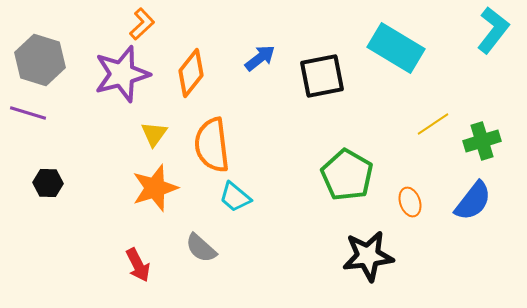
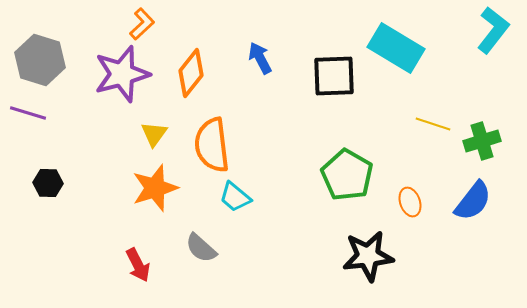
blue arrow: rotated 80 degrees counterclockwise
black square: moved 12 px right; rotated 9 degrees clockwise
yellow line: rotated 52 degrees clockwise
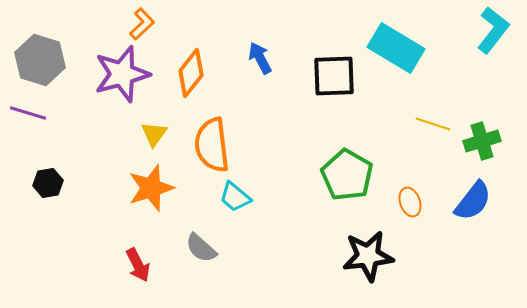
black hexagon: rotated 12 degrees counterclockwise
orange star: moved 4 px left
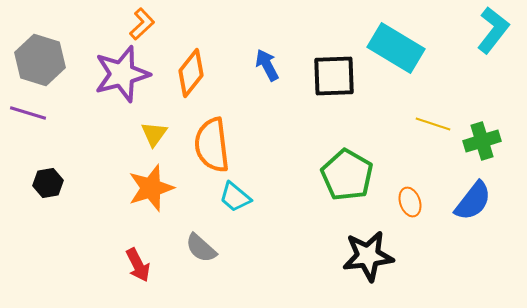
blue arrow: moved 7 px right, 7 px down
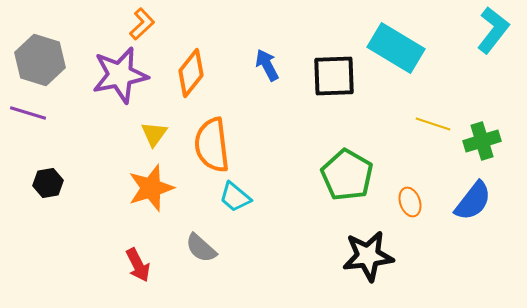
purple star: moved 2 px left, 1 px down; rotated 4 degrees clockwise
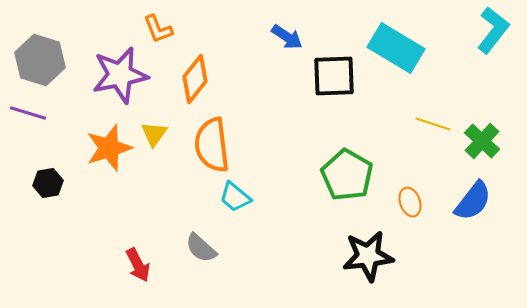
orange L-shape: moved 16 px right, 5 px down; rotated 112 degrees clockwise
blue arrow: moved 20 px right, 28 px up; rotated 152 degrees clockwise
orange diamond: moved 4 px right, 6 px down
green cross: rotated 30 degrees counterclockwise
orange star: moved 42 px left, 40 px up
